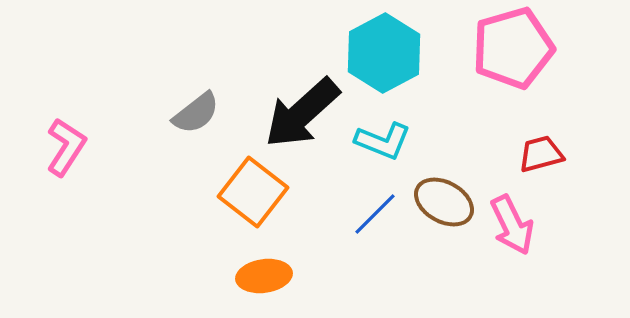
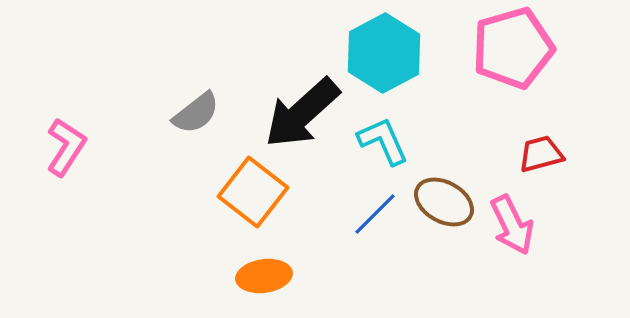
cyan L-shape: rotated 136 degrees counterclockwise
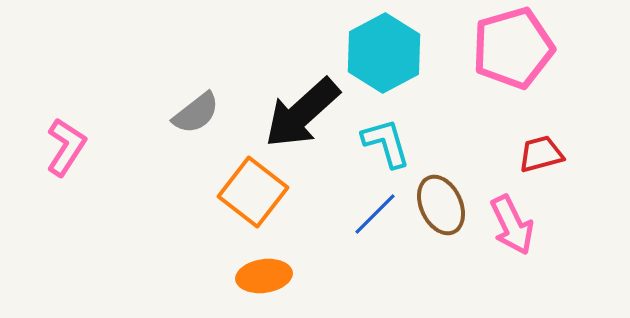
cyan L-shape: moved 3 px right, 2 px down; rotated 8 degrees clockwise
brown ellipse: moved 3 px left, 3 px down; rotated 36 degrees clockwise
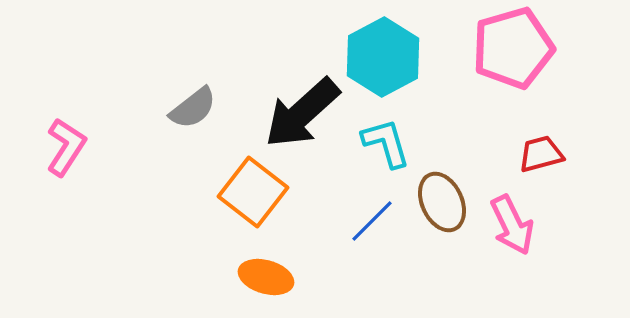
cyan hexagon: moved 1 px left, 4 px down
gray semicircle: moved 3 px left, 5 px up
brown ellipse: moved 1 px right, 3 px up
blue line: moved 3 px left, 7 px down
orange ellipse: moved 2 px right, 1 px down; rotated 24 degrees clockwise
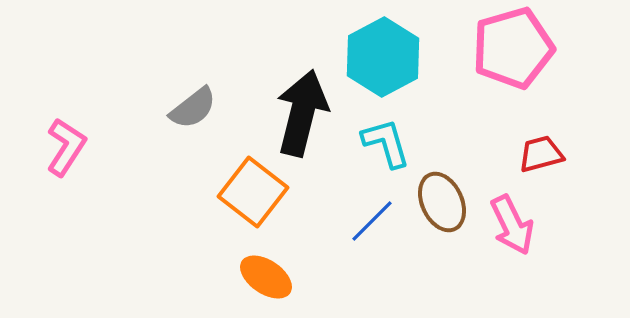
black arrow: rotated 146 degrees clockwise
orange ellipse: rotated 18 degrees clockwise
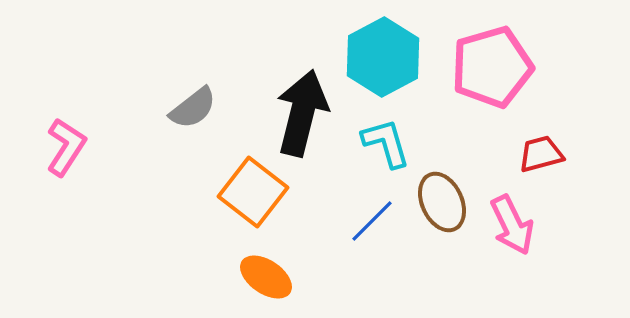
pink pentagon: moved 21 px left, 19 px down
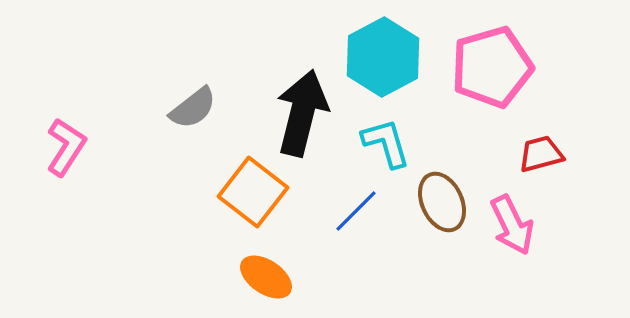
blue line: moved 16 px left, 10 px up
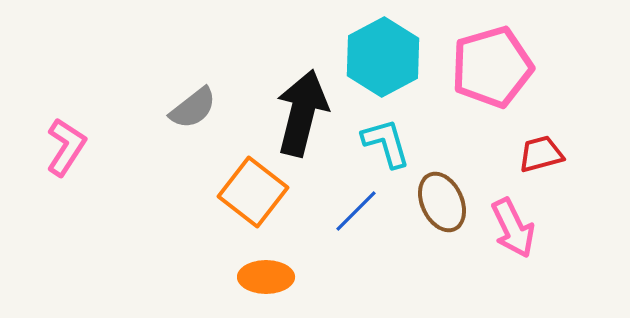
pink arrow: moved 1 px right, 3 px down
orange ellipse: rotated 34 degrees counterclockwise
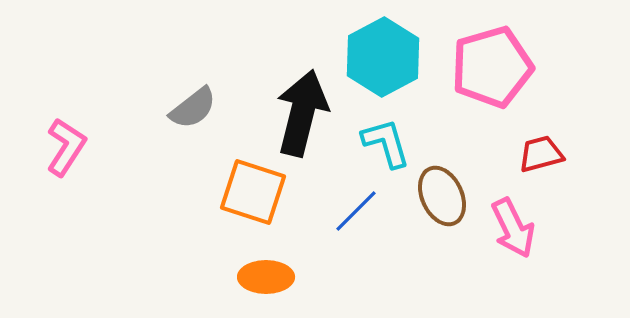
orange square: rotated 20 degrees counterclockwise
brown ellipse: moved 6 px up
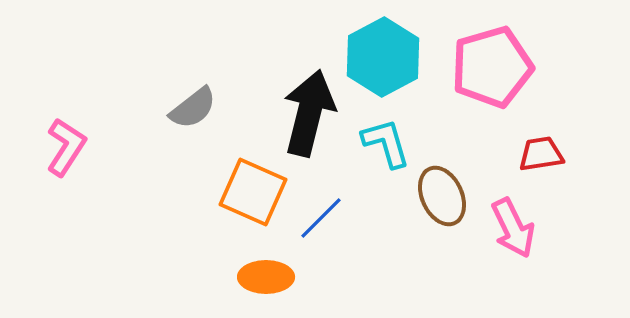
black arrow: moved 7 px right
red trapezoid: rotated 6 degrees clockwise
orange square: rotated 6 degrees clockwise
blue line: moved 35 px left, 7 px down
